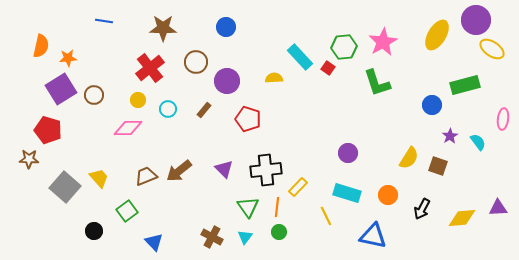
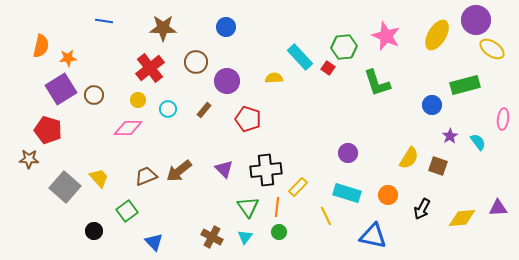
pink star at (383, 42): moved 3 px right, 6 px up; rotated 20 degrees counterclockwise
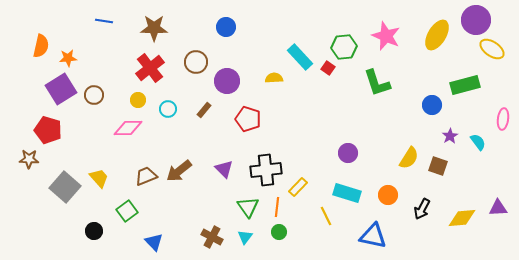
brown star at (163, 28): moved 9 px left
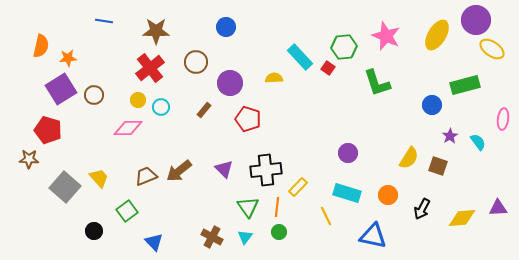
brown star at (154, 28): moved 2 px right, 3 px down
purple circle at (227, 81): moved 3 px right, 2 px down
cyan circle at (168, 109): moved 7 px left, 2 px up
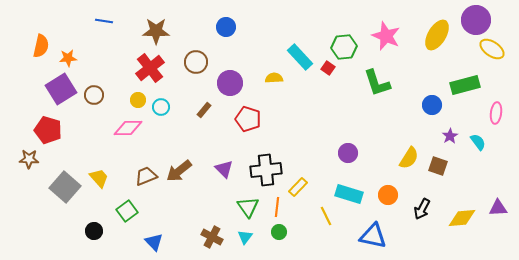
pink ellipse at (503, 119): moved 7 px left, 6 px up
cyan rectangle at (347, 193): moved 2 px right, 1 px down
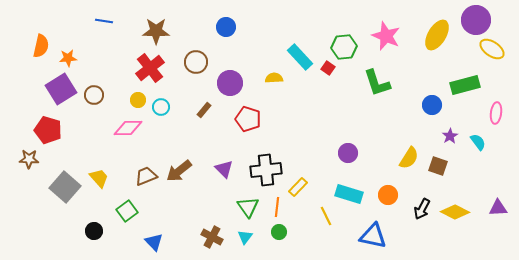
yellow diamond at (462, 218): moved 7 px left, 6 px up; rotated 32 degrees clockwise
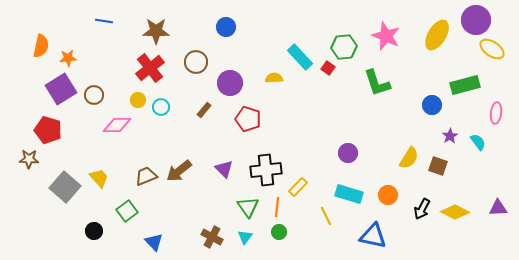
pink diamond at (128, 128): moved 11 px left, 3 px up
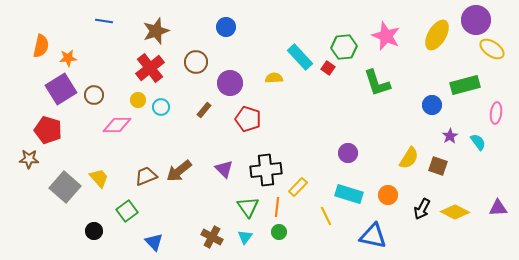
brown star at (156, 31): rotated 20 degrees counterclockwise
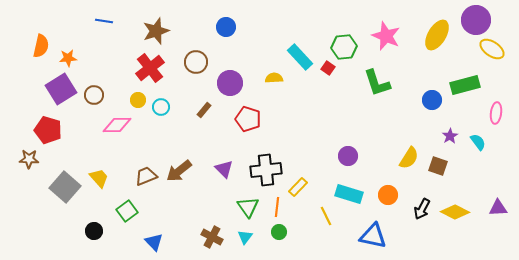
blue circle at (432, 105): moved 5 px up
purple circle at (348, 153): moved 3 px down
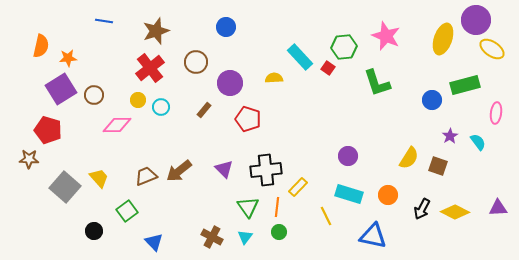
yellow ellipse at (437, 35): moved 6 px right, 4 px down; rotated 12 degrees counterclockwise
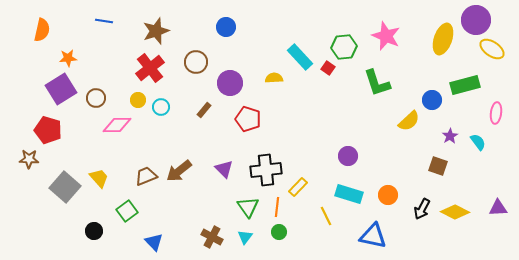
orange semicircle at (41, 46): moved 1 px right, 16 px up
brown circle at (94, 95): moved 2 px right, 3 px down
yellow semicircle at (409, 158): moved 37 px up; rotated 15 degrees clockwise
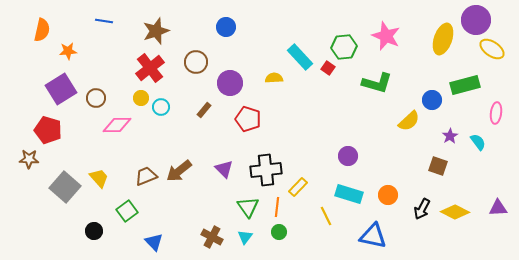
orange star at (68, 58): moved 7 px up
green L-shape at (377, 83): rotated 56 degrees counterclockwise
yellow circle at (138, 100): moved 3 px right, 2 px up
